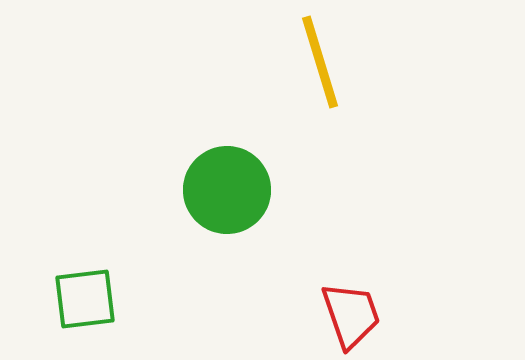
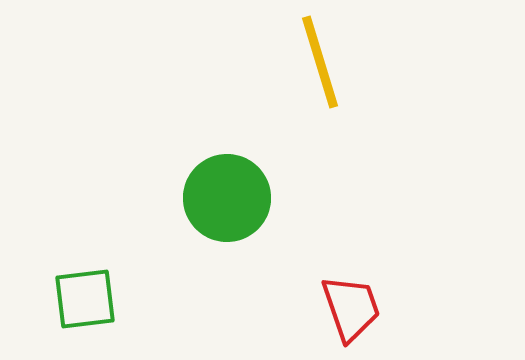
green circle: moved 8 px down
red trapezoid: moved 7 px up
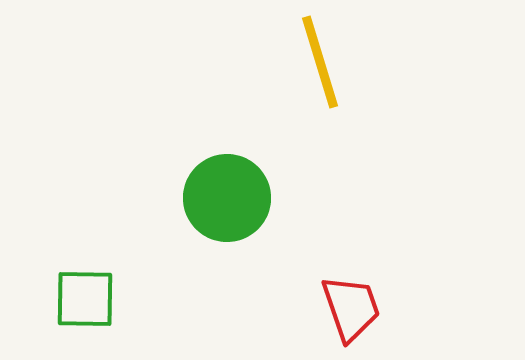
green square: rotated 8 degrees clockwise
